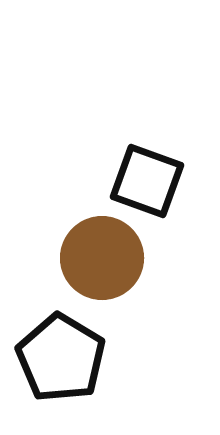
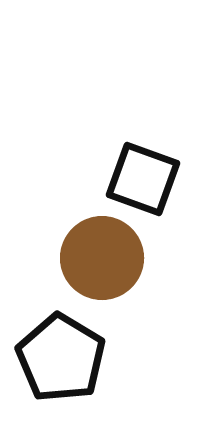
black square: moved 4 px left, 2 px up
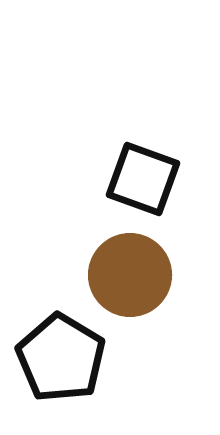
brown circle: moved 28 px right, 17 px down
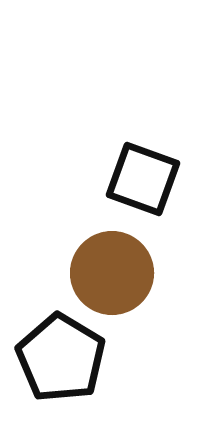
brown circle: moved 18 px left, 2 px up
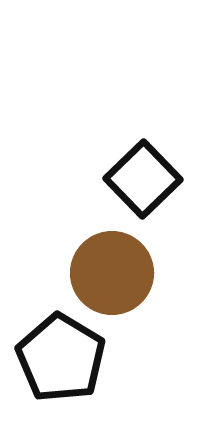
black square: rotated 26 degrees clockwise
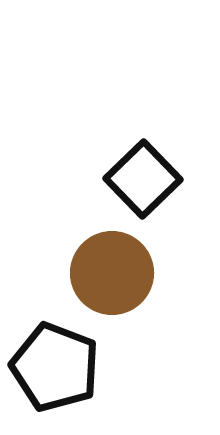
black pentagon: moved 6 px left, 9 px down; rotated 10 degrees counterclockwise
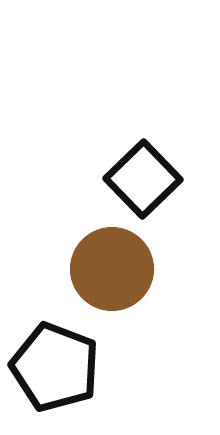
brown circle: moved 4 px up
